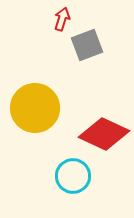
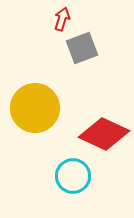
gray square: moved 5 px left, 3 px down
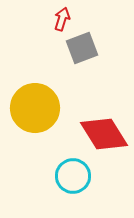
red diamond: rotated 33 degrees clockwise
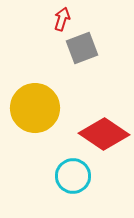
red diamond: rotated 24 degrees counterclockwise
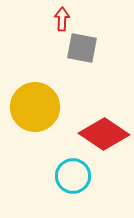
red arrow: rotated 15 degrees counterclockwise
gray square: rotated 32 degrees clockwise
yellow circle: moved 1 px up
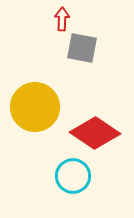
red diamond: moved 9 px left, 1 px up
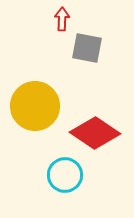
gray square: moved 5 px right
yellow circle: moved 1 px up
cyan circle: moved 8 px left, 1 px up
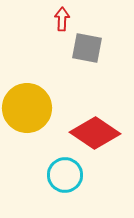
yellow circle: moved 8 px left, 2 px down
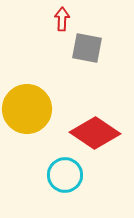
yellow circle: moved 1 px down
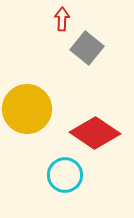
gray square: rotated 28 degrees clockwise
